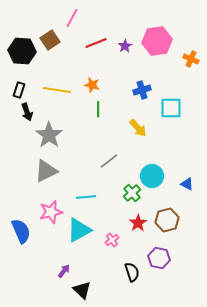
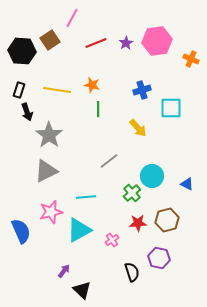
purple star: moved 1 px right, 3 px up
red star: rotated 30 degrees clockwise
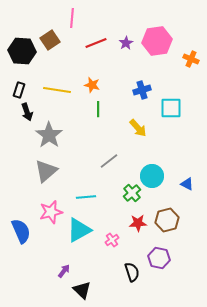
pink line: rotated 24 degrees counterclockwise
gray triangle: rotated 15 degrees counterclockwise
